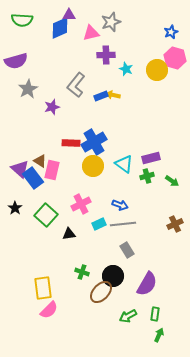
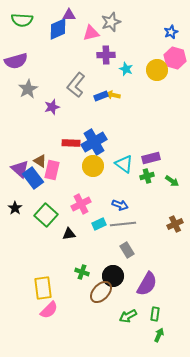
blue diamond at (60, 28): moved 2 px left, 1 px down
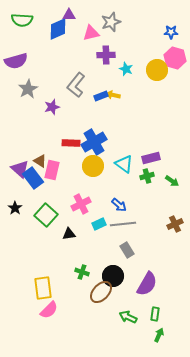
blue star at (171, 32): rotated 24 degrees clockwise
blue arrow at (120, 205): moved 1 px left; rotated 21 degrees clockwise
green arrow at (128, 316): moved 1 px down; rotated 54 degrees clockwise
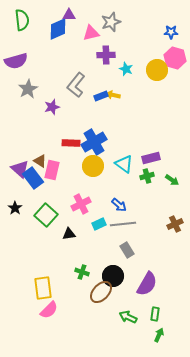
green semicircle at (22, 20): rotated 100 degrees counterclockwise
green arrow at (172, 181): moved 1 px up
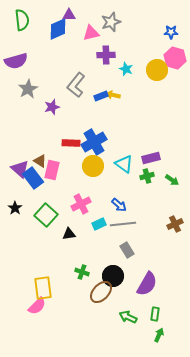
pink semicircle at (49, 310): moved 12 px left, 4 px up
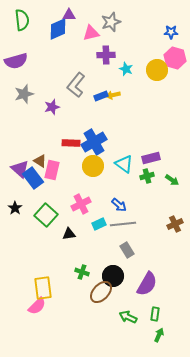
gray star at (28, 89): moved 4 px left, 5 px down; rotated 12 degrees clockwise
yellow arrow at (113, 95): rotated 24 degrees counterclockwise
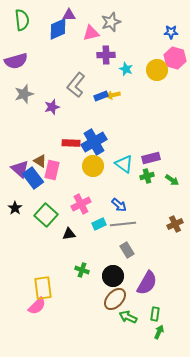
green cross at (82, 272): moved 2 px up
purple semicircle at (147, 284): moved 1 px up
brown ellipse at (101, 292): moved 14 px right, 7 px down
green arrow at (159, 335): moved 3 px up
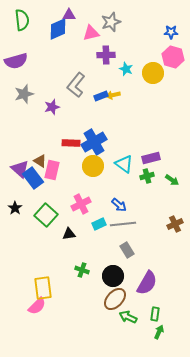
pink hexagon at (175, 58): moved 2 px left, 1 px up
yellow circle at (157, 70): moved 4 px left, 3 px down
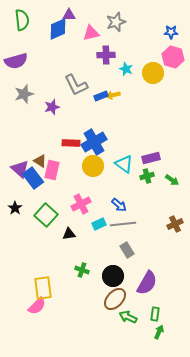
gray star at (111, 22): moved 5 px right
gray L-shape at (76, 85): rotated 65 degrees counterclockwise
